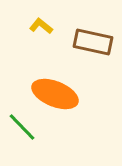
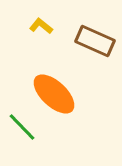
brown rectangle: moved 2 px right, 1 px up; rotated 12 degrees clockwise
orange ellipse: moved 1 px left; rotated 21 degrees clockwise
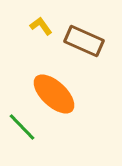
yellow L-shape: rotated 15 degrees clockwise
brown rectangle: moved 11 px left
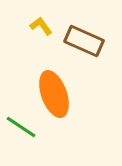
orange ellipse: rotated 27 degrees clockwise
green line: moved 1 px left; rotated 12 degrees counterclockwise
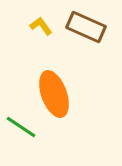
brown rectangle: moved 2 px right, 14 px up
